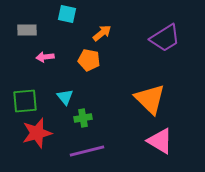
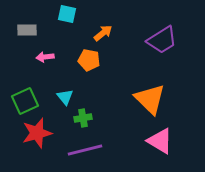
orange arrow: moved 1 px right
purple trapezoid: moved 3 px left, 2 px down
green square: rotated 20 degrees counterclockwise
purple line: moved 2 px left, 1 px up
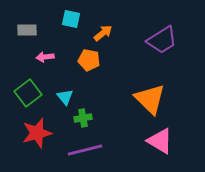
cyan square: moved 4 px right, 5 px down
green square: moved 3 px right, 8 px up; rotated 12 degrees counterclockwise
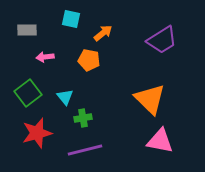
pink triangle: rotated 20 degrees counterclockwise
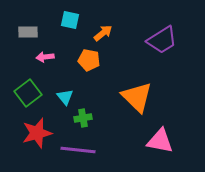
cyan square: moved 1 px left, 1 px down
gray rectangle: moved 1 px right, 2 px down
orange triangle: moved 13 px left, 2 px up
purple line: moved 7 px left; rotated 20 degrees clockwise
